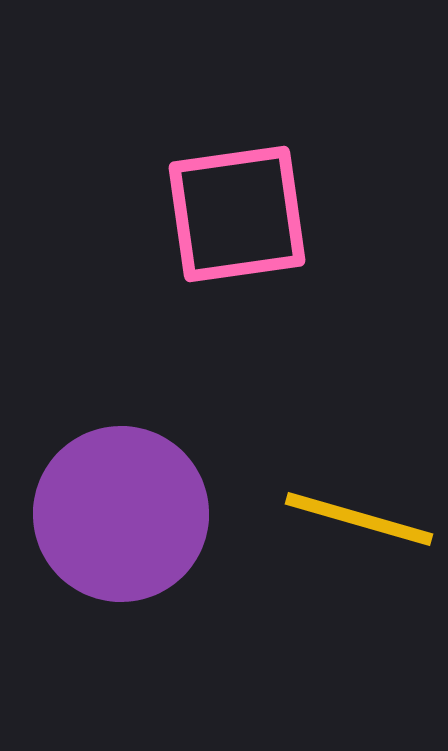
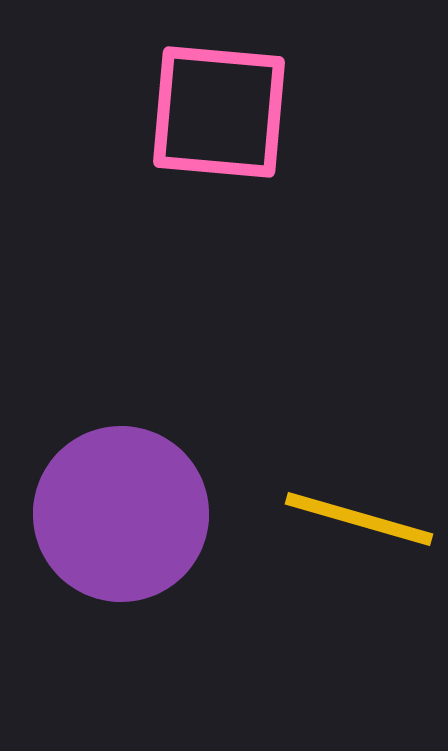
pink square: moved 18 px left, 102 px up; rotated 13 degrees clockwise
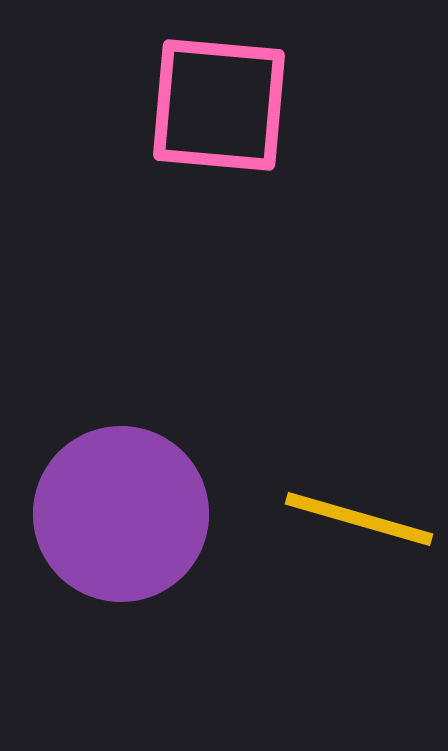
pink square: moved 7 px up
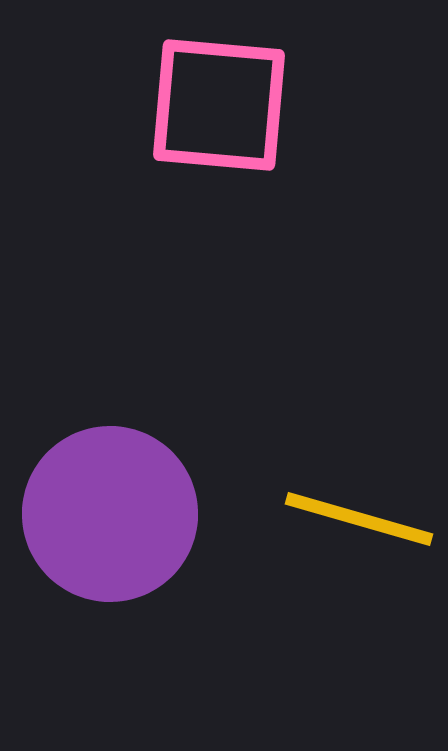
purple circle: moved 11 px left
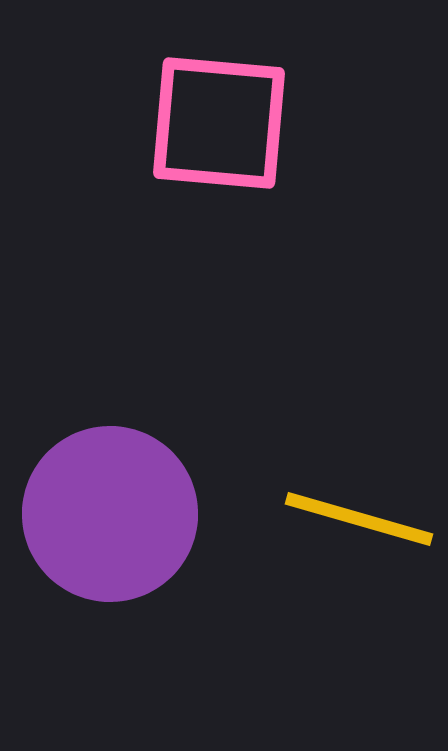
pink square: moved 18 px down
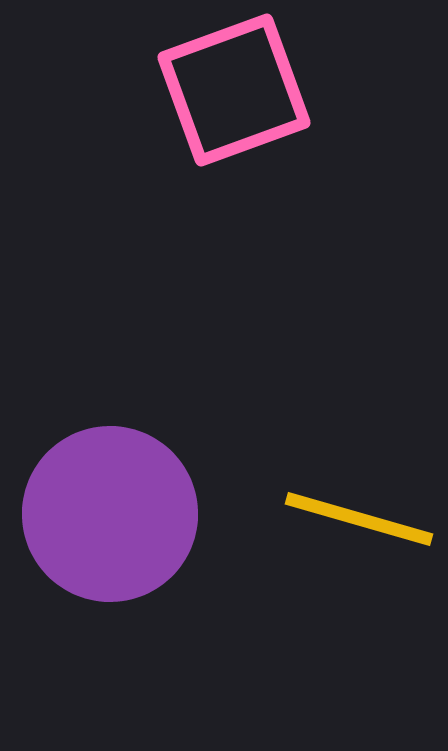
pink square: moved 15 px right, 33 px up; rotated 25 degrees counterclockwise
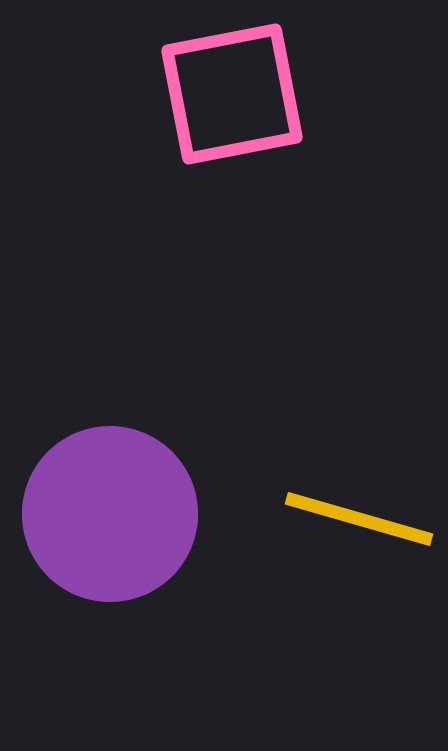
pink square: moved 2 px left, 4 px down; rotated 9 degrees clockwise
